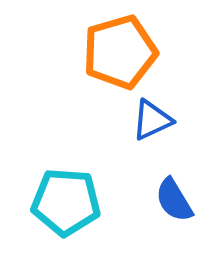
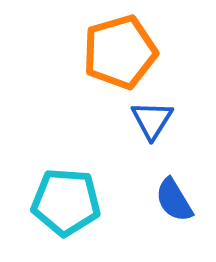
blue triangle: rotated 33 degrees counterclockwise
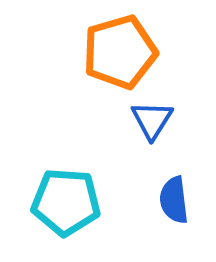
blue semicircle: rotated 24 degrees clockwise
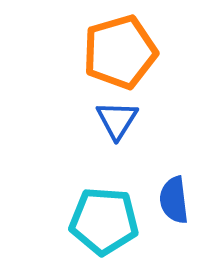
blue triangle: moved 35 px left
cyan pentagon: moved 38 px right, 19 px down
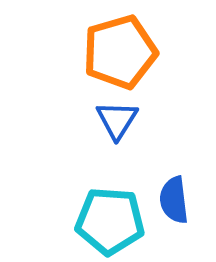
cyan pentagon: moved 6 px right
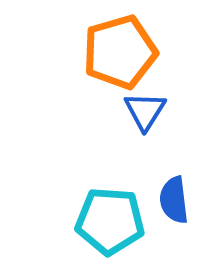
blue triangle: moved 28 px right, 9 px up
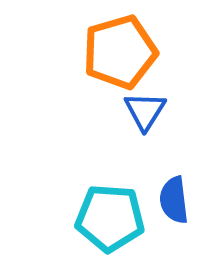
cyan pentagon: moved 3 px up
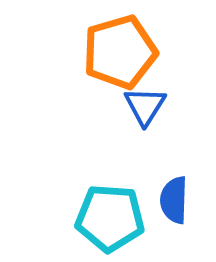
blue triangle: moved 5 px up
blue semicircle: rotated 9 degrees clockwise
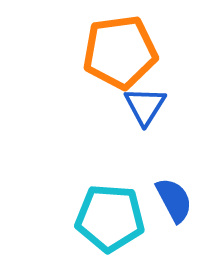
orange pentagon: rotated 8 degrees clockwise
blue semicircle: rotated 150 degrees clockwise
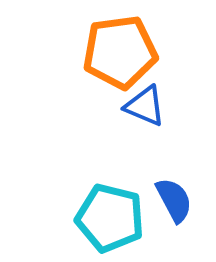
blue triangle: rotated 39 degrees counterclockwise
cyan pentagon: rotated 10 degrees clockwise
